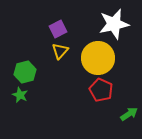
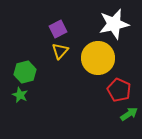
red pentagon: moved 18 px right
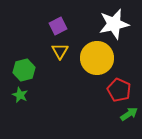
purple square: moved 3 px up
yellow triangle: rotated 12 degrees counterclockwise
yellow circle: moved 1 px left
green hexagon: moved 1 px left, 2 px up
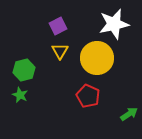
red pentagon: moved 31 px left, 6 px down
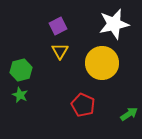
yellow circle: moved 5 px right, 5 px down
green hexagon: moved 3 px left
red pentagon: moved 5 px left, 9 px down
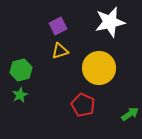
white star: moved 4 px left, 2 px up
yellow triangle: rotated 42 degrees clockwise
yellow circle: moved 3 px left, 5 px down
green star: rotated 21 degrees clockwise
green arrow: moved 1 px right
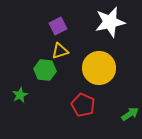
green hexagon: moved 24 px right; rotated 20 degrees clockwise
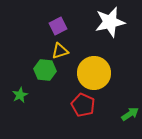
yellow circle: moved 5 px left, 5 px down
